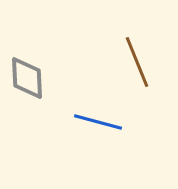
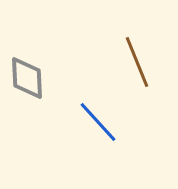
blue line: rotated 33 degrees clockwise
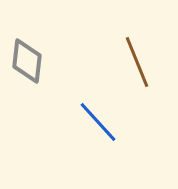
gray diamond: moved 17 px up; rotated 9 degrees clockwise
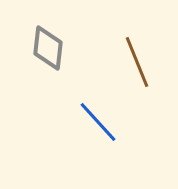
gray diamond: moved 21 px right, 13 px up
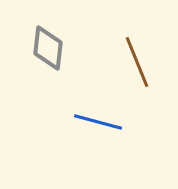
blue line: rotated 33 degrees counterclockwise
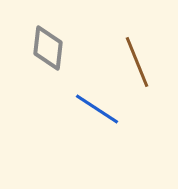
blue line: moved 1 px left, 13 px up; rotated 18 degrees clockwise
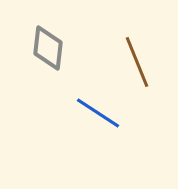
blue line: moved 1 px right, 4 px down
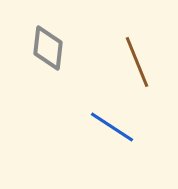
blue line: moved 14 px right, 14 px down
